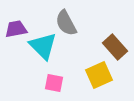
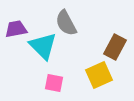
brown rectangle: rotated 70 degrees clockwise
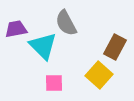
yellow square: rotated 24 degrees counterclockwise
pink square: rotated 12 degrees counterclockwise
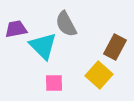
gray semicircle: moved 1 px down
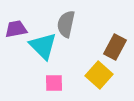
gray semicircle: rotated 40 degrees clockwise
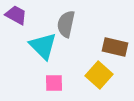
purple trapezoid: moved 14 px up; rotated 40 degrees clockwise
brown rectangle: rotated 75 degrees clockwise
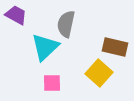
cyan triangle: moved 2 px right, 1 px down; rotated 32 degrees clockwise
yellow square: moved 2 px up
pink square: moved 2 px left
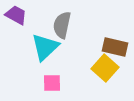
gray semicircle: moved 4 px left, 1 px down
yellow square: moved 6 px right, 5 px up
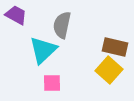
cyan triangle: moved 2 px left, 3 px down
yellow square: moved 4 px right, 2 px down
